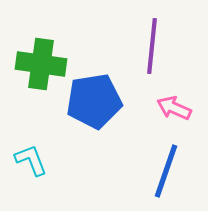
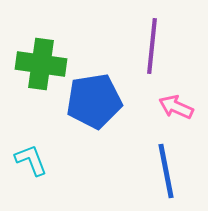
pink arrow: moved 2 px right, 1 px up
blue line: rotated 30 degrees counterclockwise
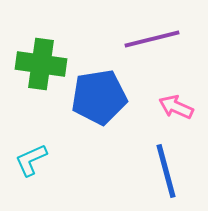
purple line: moved 7 px up; rotated 70 degrees clockwise
blue pentagon: moved 5 px right, 4 px up
cyan L-shape: rotated 93 degrees counterclockwise
blue line: rotated 4 degrees counterclockwise
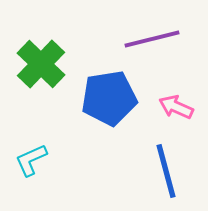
green cross: rotated 36 degrees clockwise
blue pentagon: moved 10 px right, 1 px down
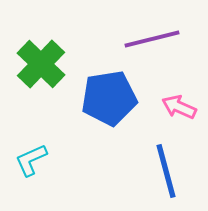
pink arrow: moved 3 px right
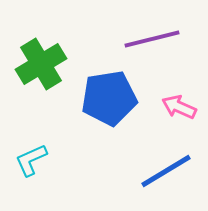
green cross: rotated 15 degrees clockwise
blue line: rotated 74 degrees clockwise
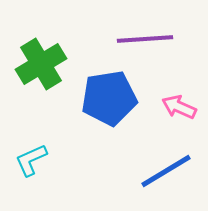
purple line: moved 7 px left; rotated 10 degrees clockwise
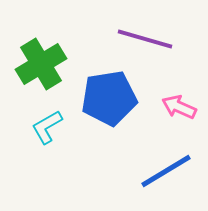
purple line: rotated 20 degrees clockwise
cyan L-shape: moved 16 px right, 33 px up; rotated 6 degrees counterclockwise
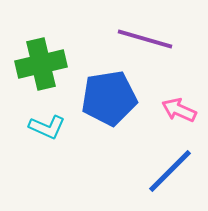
green cross: rotated 18 degrees clockwise
pink arrow: moved 3 px down
cyan L-shape: rotated 126 degrees counterclockwise
blue line: moved 4 px right; rotated 14 degrees counterclockwise
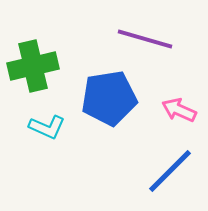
green cross: moved 8 px left, 2 px down
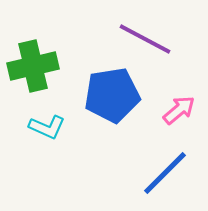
purple line: rotated 12 degrees clockwise
blue pentagon: moved 3 px right, 3 px up
pink arrow: rotated 116 degrees clockwise
blue line: moved 5 px left, 2 px down
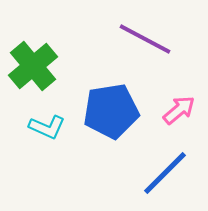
green cross: rotated 27 degrees counterclockwise
blue pentagon: moved 1 px left, 16 px down
